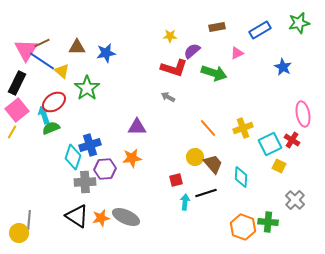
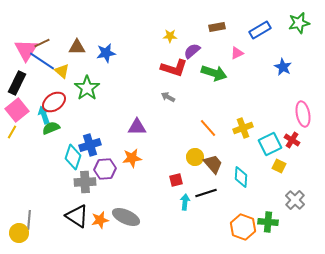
orange star at (101, 218): moved 1 px left, 2 px down
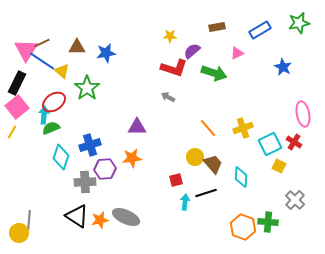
pink square at (17, 110): moved 3 px up
cyan arrow at (44, 115): rotated 24 degrees clockwise
red cross at (292, 140): moved 2 px right, 2 px down
cyan diamond at (73, 157): moved 12 px left
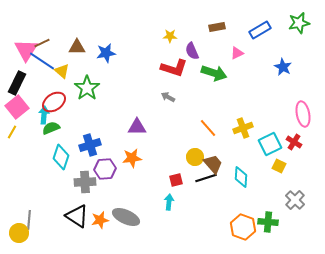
purple semicircle at (192, 51): rotated 72 degrees counterclockwise
black line at (206, 193): moved 15 px up
cyan arrow at (185, 202): moved 16 px left
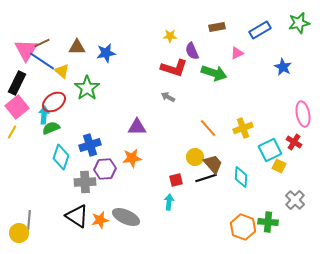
cyan square at (270, 144): moved 6 px down
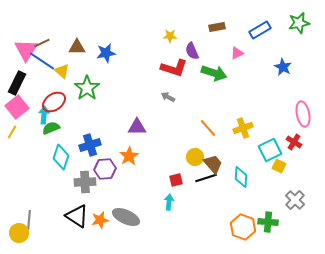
orange star at (132, 158): moved 3 px left, 2 px up; rotated 24 degrees counterclockwise
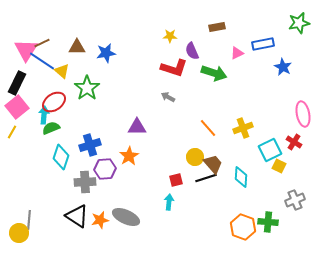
blue rectangle at (260, 30): moved 3 px right, 14 px down; rotated 20 degrees clockwise
gray cross at (295, 200): rotated 24 degrees clockwise
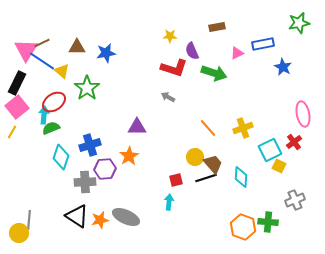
red cross at (294, 142): rotated 21 degrees clockwise
